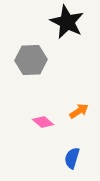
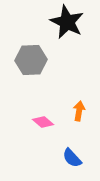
orange arrow: rotated 48 degrees counterclockwise
blue semicircle: rotated 60 degrees counterclockwise
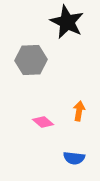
blue semicircle: moved 2 px right; rotated 40 degrees counterclockwise
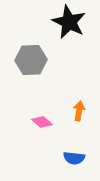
black star: moved 2 px right
pink diamond: moved 1 px left
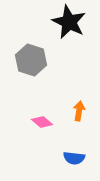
gray hexagon: rotated 20 degrees clockwise
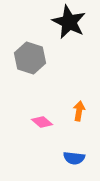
gray hexagon: moved 1 px left, 2 px up
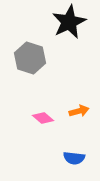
black star: rotated 20 degrees clockwise
orange arrow: rotated 66 degrees clockwise
pink diamond: moved 1 px right, 4 px up
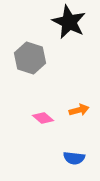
black star: rotated 20 degrees counterclockwise
orange arrow: moved 1 px up
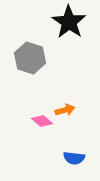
black star: rotated 8 degrees clockwise
orange arrow: moved 14 px left
pink diamond: moved 1 px left, 3 px down
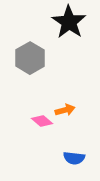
gray hexagon: rotated 12 degrees clockwise
